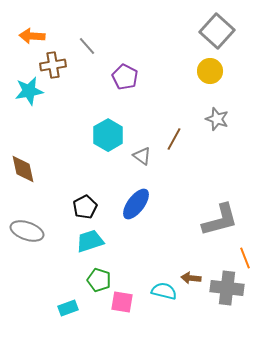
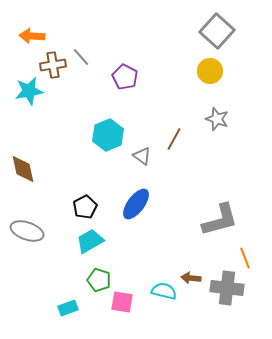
gray line: moved 6 px left, 11 px down
cyan hexagon: rotated 8 degrees clockwise
cyan trapezoid: rotated 12 degrees counterclockwise
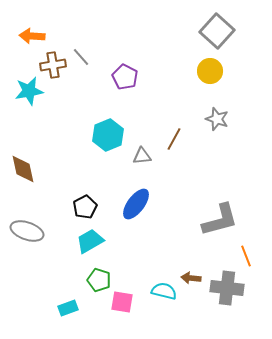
gray triangle: rotated 42 degrees counterclockwise
orange line: moved 1 px right, 2 px up
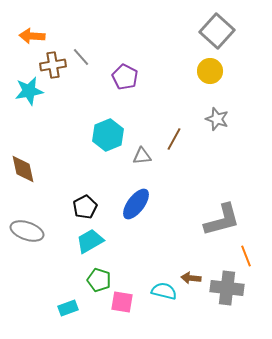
gray L-shape: moved 2 px right
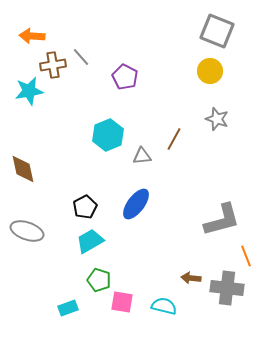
gray square: rotated 20 degrees counterclockwise
cyan semicircle: moved 15 px down
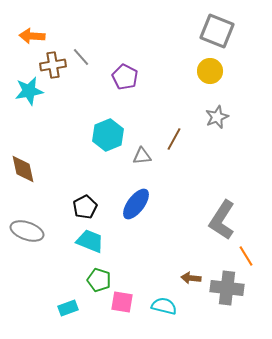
gray star: moved 2 px up; rotated 30 degrees clockwise
gray L-shape: rotated 138 degrees clockwise
cyan trapezoid: rotated 52 degrees clockwise
orange line: rotated 10 degrees counterclockwise
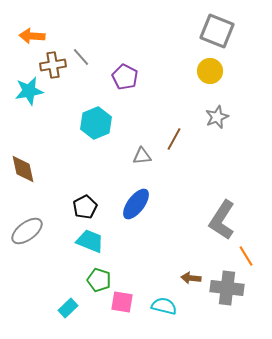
cyan hexagon: moved 12 px left, 12 px up
gray ellipse: rotated 56 degrees counterclockwise
cyan rectangle: rotated 24 degrees counterclockwise
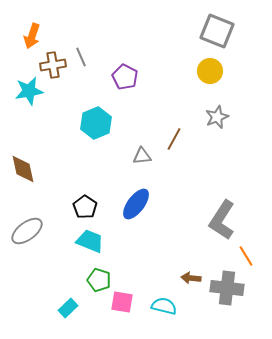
orange arrow: rotated 75 degrees counterclockwise
gray line: rotated 18 degrees clockwise
black pentagon: rotated 10 degrees counterclockwise
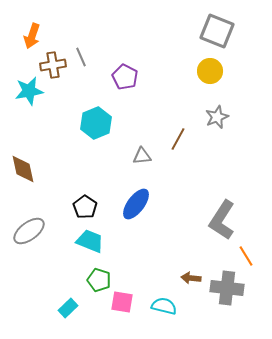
brown line: moved 4 px right
gray ellipse: moved 2 px right
